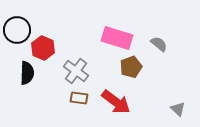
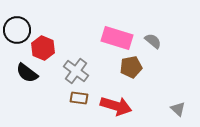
gray semicircle: moved 6 px left, 3 px up
brown pentagon: rotated 10 degrees clockwise
black semicircle: rotated 125 degrees clockwise
red arrow: moved 4 px down; rotated 20 degrees counterclockwise
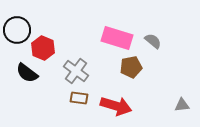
gray triangle: moved 4 px right, 4 px up; rotated 49 degrees counterclockwise
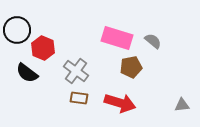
red arrow: moved 4 px right, 3 px up
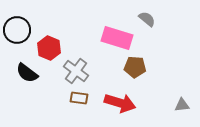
gray semicircle: moved 6 px left, 22 px up
red hexagon: moved 6 px right
brown pentagon: moved 4 px right; rotated 15 degrees clockwise
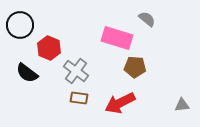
black circle: moved 3 px right, 5 px up
red arrow: rotated 136 degrees clockwise
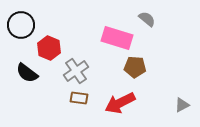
black circle: moved 1 px right
gray cross: rotated 20 degrees clockwise
gray triangle: rotated 21 degrees counterclockwise
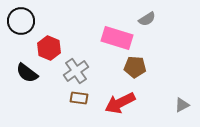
gray semicircle: rotated 108 degrees clockwise
black circle: moved 4 px up
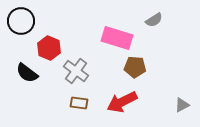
gray semicircle: moved 7 px right, 1 px down
gray cross: rotated 20 degrees counterclockwise
brown rectangle: moved 5 px down
red arrow: moved 2 px right, 1 px up
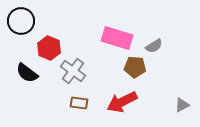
gray semicircle: moved 26 px down
gray cross: moved 3 px left
